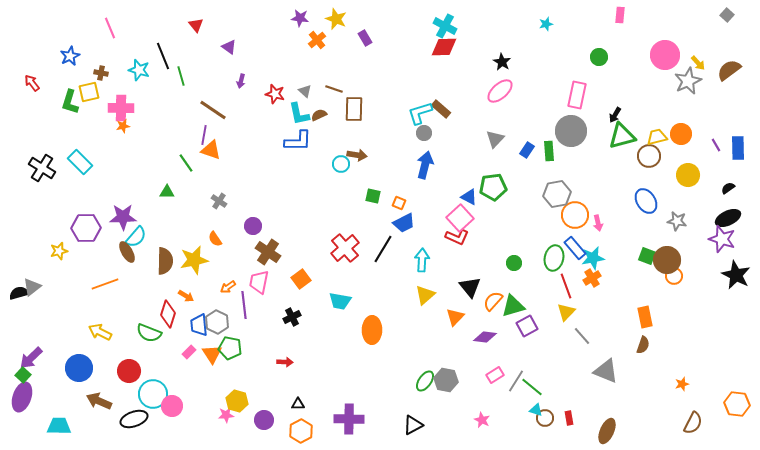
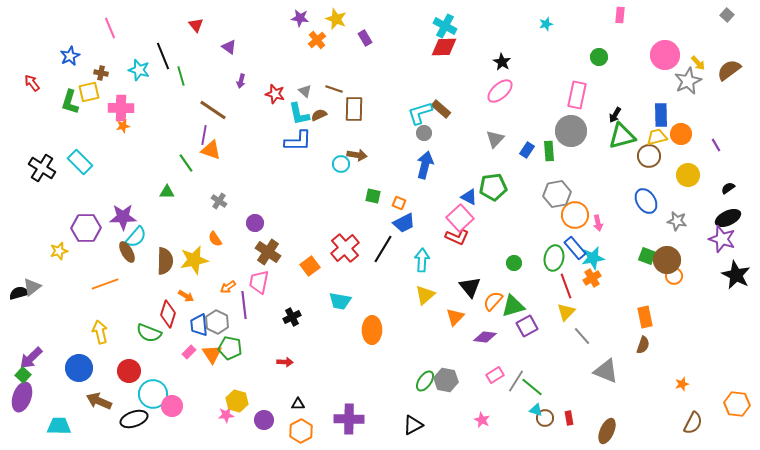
blue rectangle at (738, 148): moved 77 px left, 33 px up
purple circle at (253, 226): moved 2 px right, 3 px up
orange square at (301, 279): moved 9 px right, 13 px up
yellow arrow at (100, 332): rotated 50 degrees clockwise
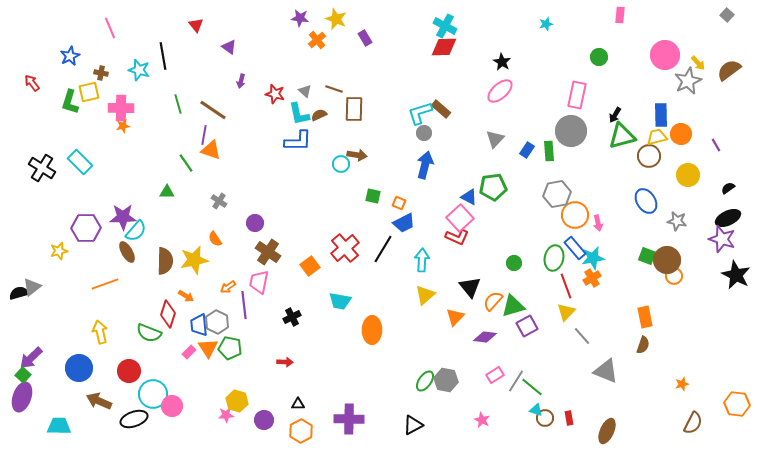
black line at (163, 56): rotated 12 degrees clockwise
green line at (181, 76): moved 3 px left, 28 px down
cyan semicircle at (136, 237): moved 6 px up
orange triangle at (212, 354): moved 4 px left, 6 px up
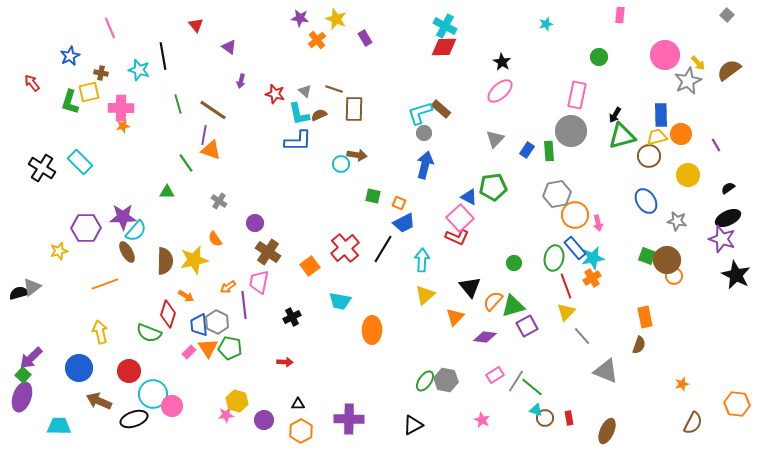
brown semicircle at (643, 345): moved 4 px left
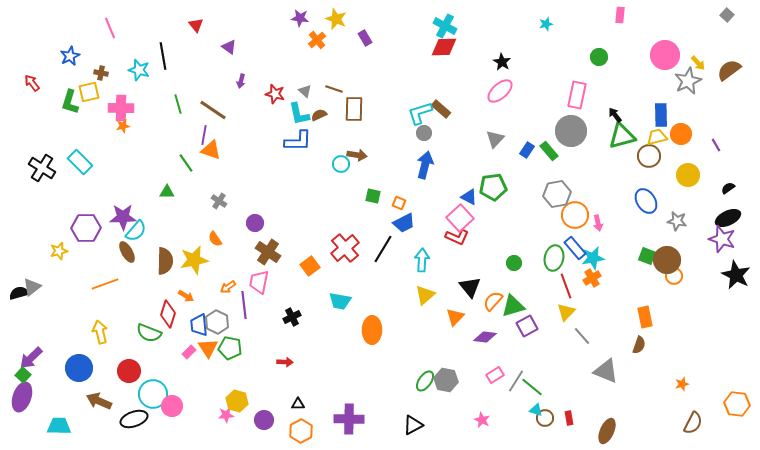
black arrow at (615, 115): rotated 112 degrees clockwise
green rectangle at (549, 151): rotated 36 degrees counterclockwise
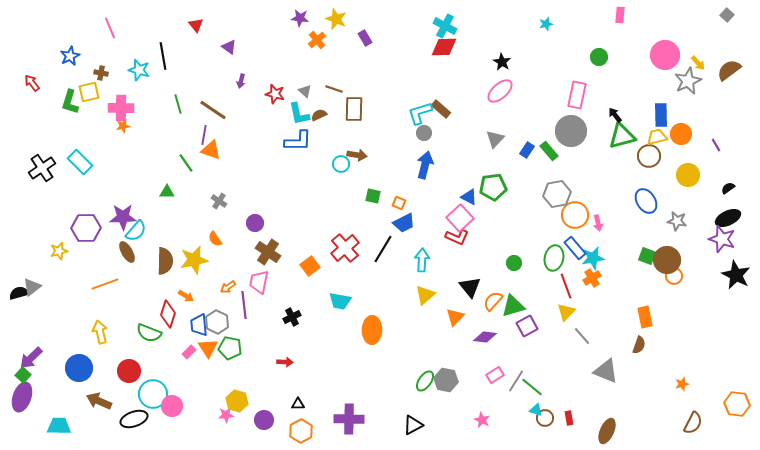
black cross at (42, 168): rotated 24 degrees clockwise
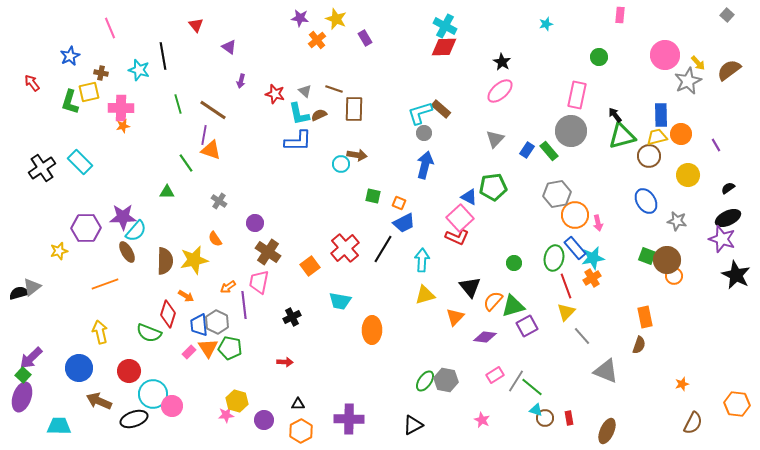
yellow triangle at (425, 295): rotated 25 degrees clockwise
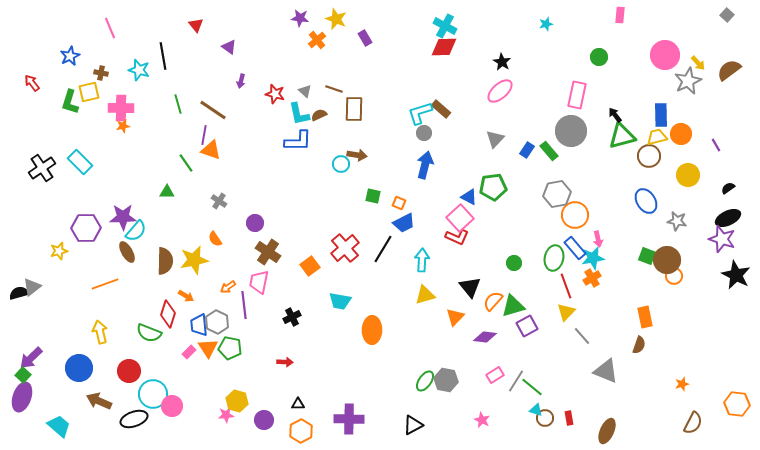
pink arrow at (598, 223): moved 16 px down
cyan trapezoid at (59, 426): rotated 40 degrees clockwise
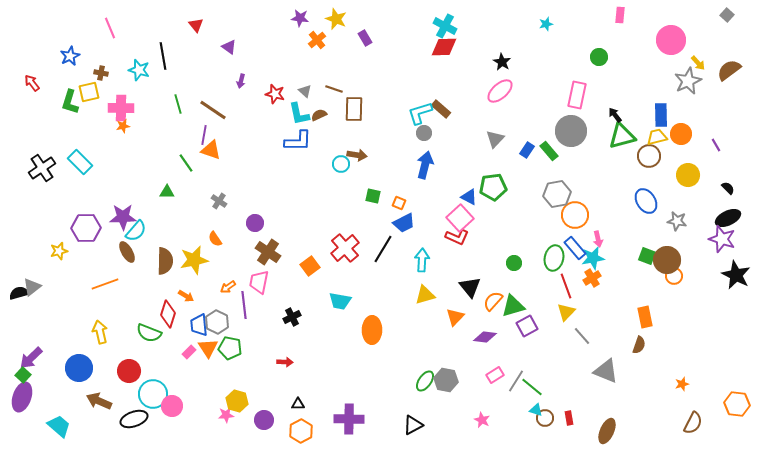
pink circle at (665, 55): moved 6 px right, 15 px up
black semicircle at (728, 188): rotated 80 degrees clockwise
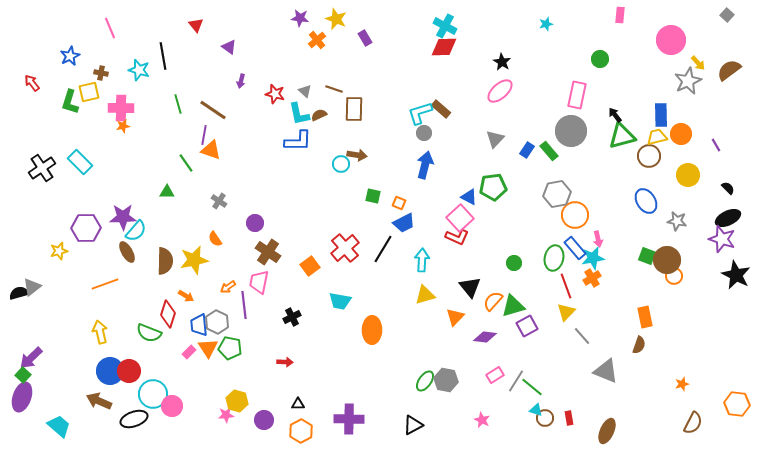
green circle at (599, 57): moved 1 px right, 2 px down
blue circle at (79, 368): moved 31 px right, 3 px down
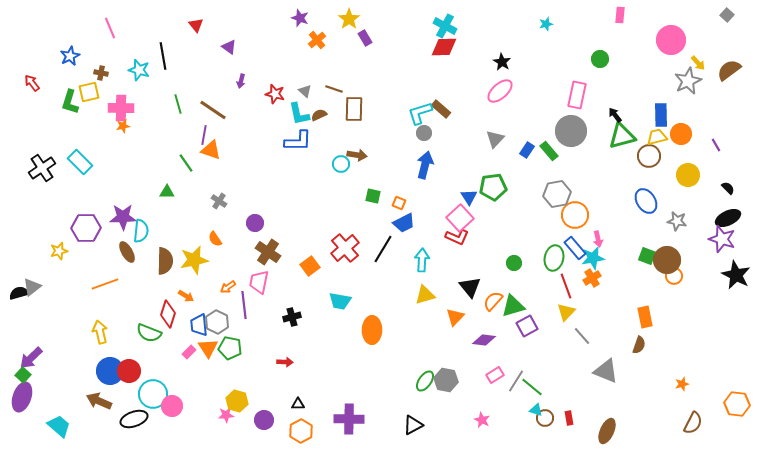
purple star at (300, 18): rotated 12 degrees clockwise
yellow star at (336, 19): moved 13 px right; rotated 15 degrees clockwise
blue triangle at (469, 197): rotated 30 degrees clockwise
cyan semicircle at (136, 231): moved 5 px right; rotated 35 degrees counterclockwise
black cross at (292, 317): rotated 12 degrees clockwise
purple diamond at (485, 337): moved 1 px left, 3 px down
